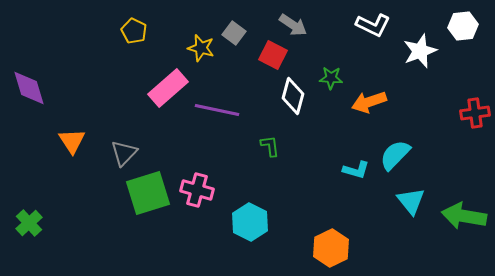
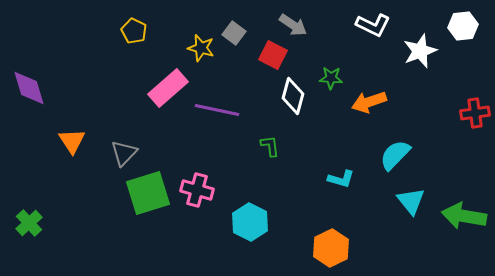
cyan L-shape: moved 15 px left, 9 px down
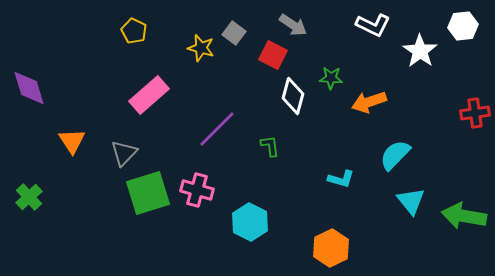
white star: rotated 16 degrees counterclockwise
pink rectangle: moved 19 px left, 7 px down
purple line: moved 19 px down; rotated 57 degrees counterclockwise
green cross: moved 26 px up
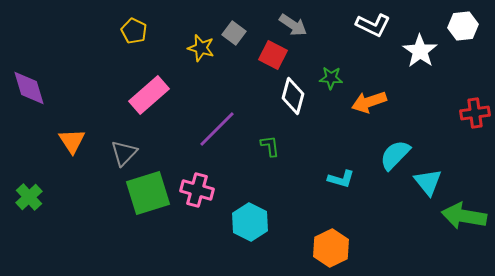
cyan triangle: moved 17 px right, 19 px up
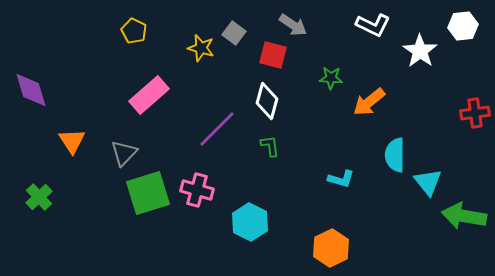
red square: rotated 12 degrees counterclockwise
purple diamond: moved 2 px right, 2 px down
white diamond: moved 26 px left, 5 px down
orange arrow: rotated 20 degrees counterclockwise
cyan semicircle: rotated 44 degrees counterclockwise
green cross: moved 10 px right
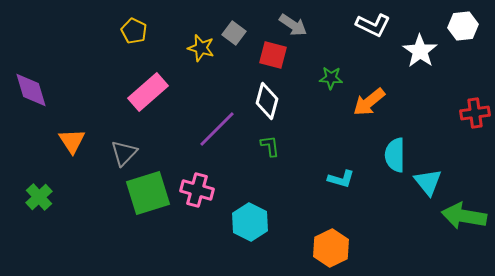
pink rectangle: moved 1 px left, 3 px up
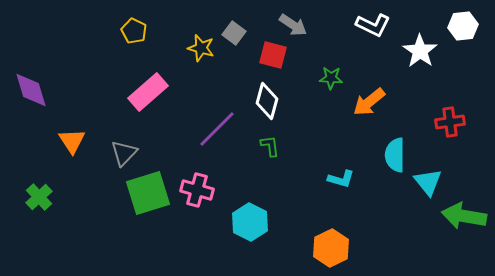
red cross: moved 25 px left, 9 px down
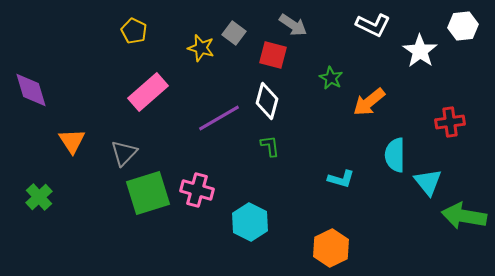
green star: rotated 25 degrees clockwise
purple line: moved 2 px right, 11 px up; rotated 15 degrees clockwise
